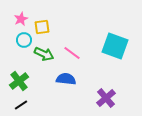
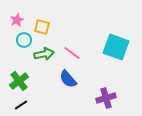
pink star: moved 4 px left, 1 px down
yellow square: rotated 21 degrees clockwise
cyan square: moved 1 px right, 1 px down
green arrow: rotated 36 degrees counterclockwise
blue semicircle: moved 2 px right; rotated 138 degrees counterclockwise
purple cross: rotated 24 degrees clockwise
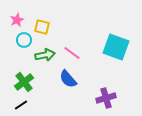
green arrow: moved 1 px right, 1 px down
green cross: moved 5 px right, 1 px down
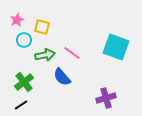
blue semicircle: moved 6 px left, 2 px up
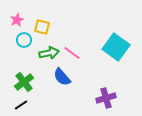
cyan square: rotated 16 degrees clockwise
green arrow: moved 4 px right, 2 px up
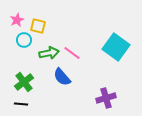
yellow square: moved 4 px left, 1 px up
black line: moved 1 px up; rotated 40 degrees clockwise
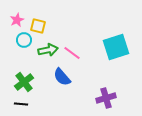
cyan square: rotated 36 degrees clockwise
green arrow: moved 1 px left, 3 px up
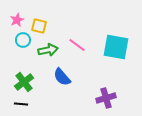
yellow square: moved 1 px right
cyan circle: moved 1 px left
cyan square: rotated 28 degrees clockwise
pink line: moved 5 px right, 8 px up
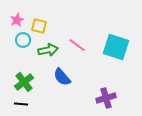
cyan square: rotated 8 degrees clockwise
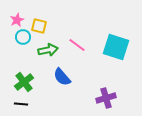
cyan circle: moved 3 px up
